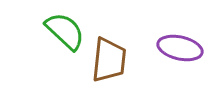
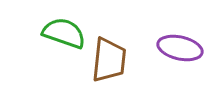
green semicircle: moved 1 px left, 2 px down; rotated 24 degrees counterclockwise
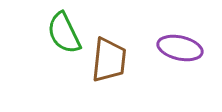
green semicircle: rotated 135 degrees counterclockwise
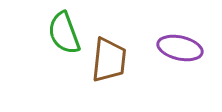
green semicircle: rotated 6 degrees clockwise
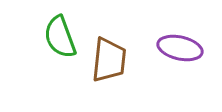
green semicircle: moved 4 px left, 4 px down
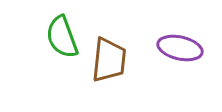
green semicircle: moved 2 px right
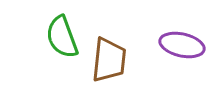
purple ellipse: moved 2 px right, 3 px up
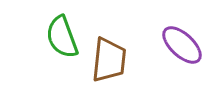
purple ellipse: rotated 30 degrees clockwise
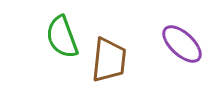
purple ellipse: moved 1 px up
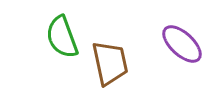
brown trapezoid: moved 1 px right, 3 px down; rotated 18 degrees counterclockwise
